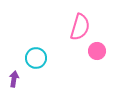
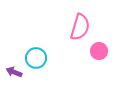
pink circle: moved 2 px right
purple arrow: moved 7 px up; rotated 77 degrees counterclockwise
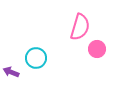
pink circle: moved 2 px left, 2 px up
purple arrow: moved 3 px left
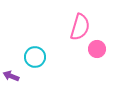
cyan circle: moved 1 px left, 1 px up
purple arrow: moved 4 px down
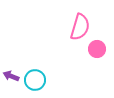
cyan circle: moved 23 px down
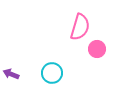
purple arrow: moved 2 px up
cyan circle: moved 17 px right, 7 px up
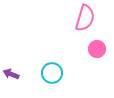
pink semicircle: moved 5 px right, 9 px up
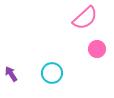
pink semicircle: rotated 32 degrees clockwise
purple arrow: rotated 35 degrees clockwise
